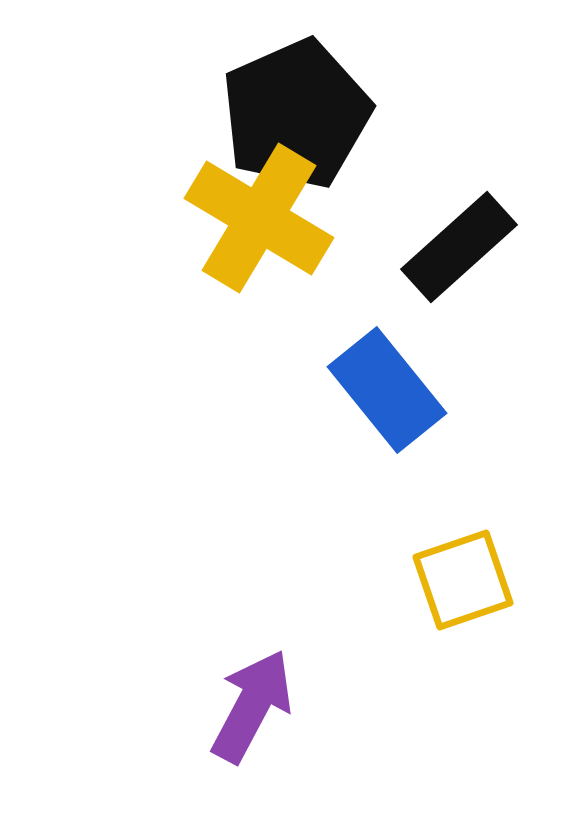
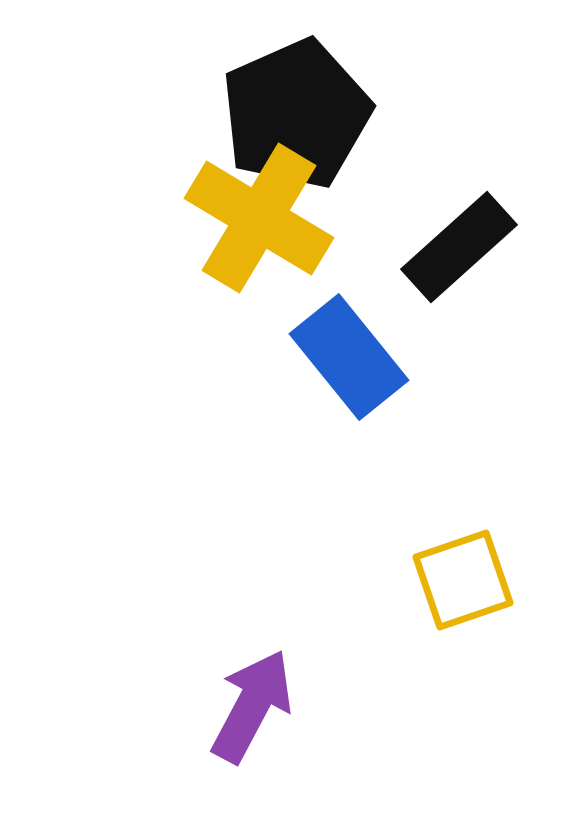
blue rectangle: moved 38 px left, 33 px up
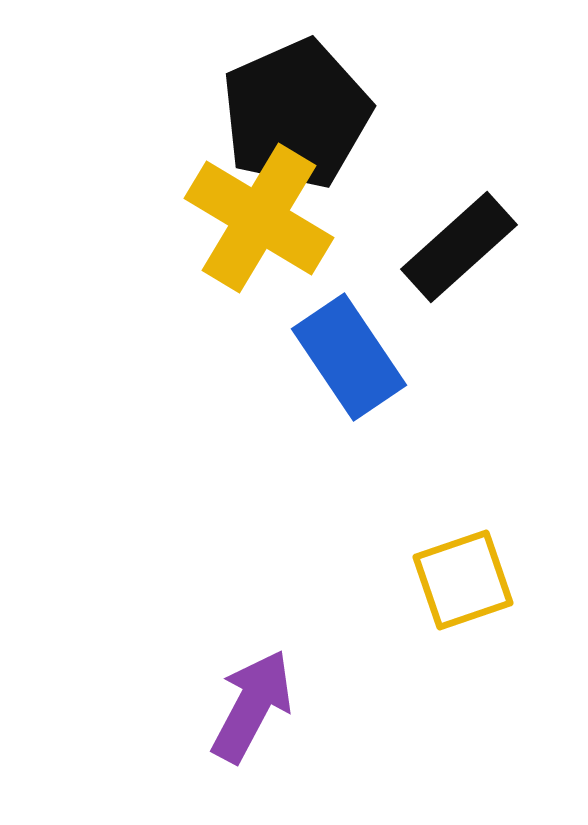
blue rectangle: rotated 5 degrees clockwise
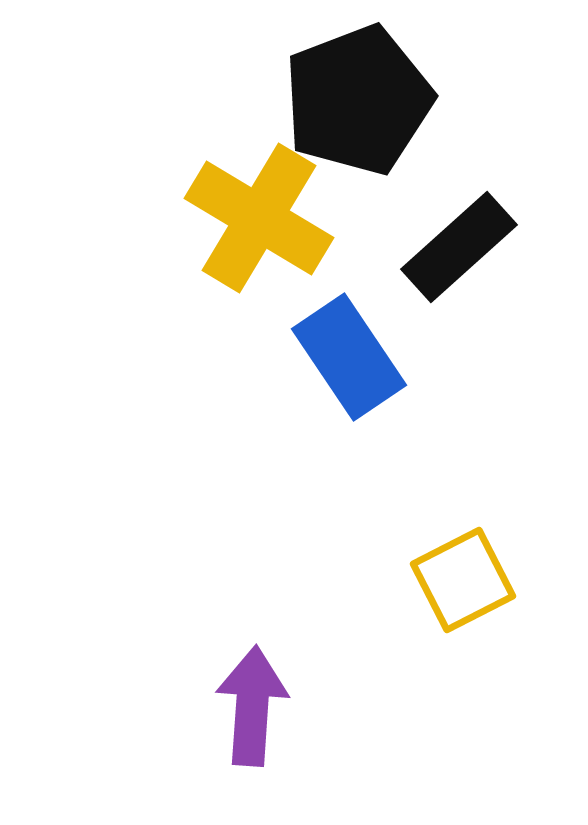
black pentagon: moved 62 px right, 14 px up; rotated 3 degrees clockwise
yellow square: rotated 8 degrees counterclockwise
purple arrow: rotated 24 degrees counterclockwise
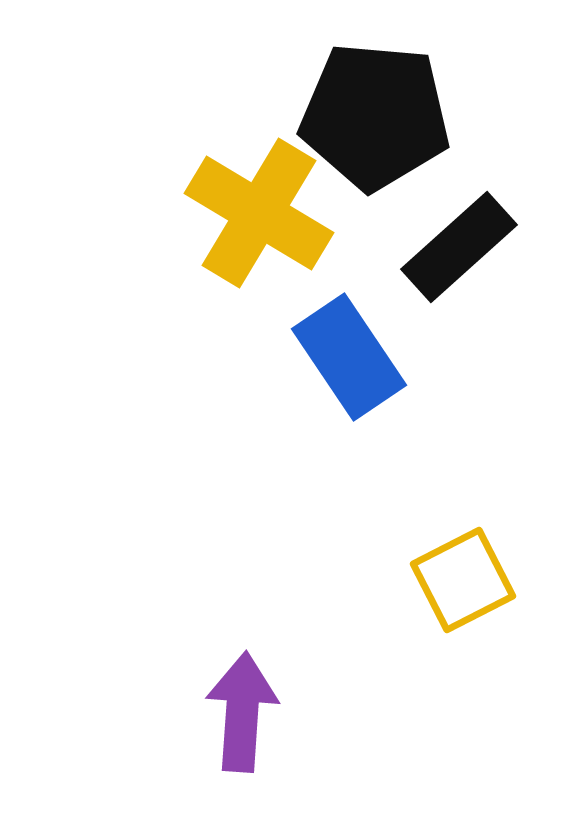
black pentagon: moved 17 px right, 16 px down; rotated 26 degrees clockwise
yellow cross: moved 5 px up
purple arrow: moved 10 px left, 6 px down
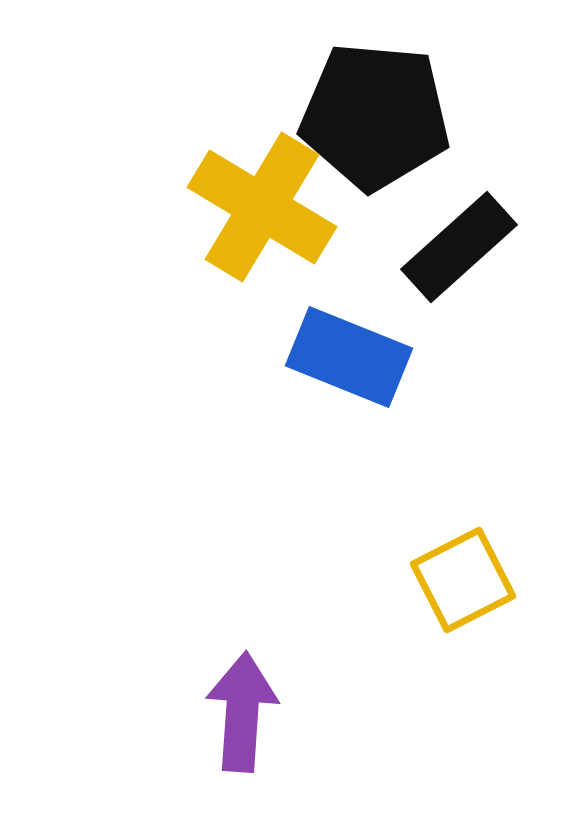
yellow cross: moved 3 px right, 6 px up
blue rectangle: rotated 34 degrees counterclockwise
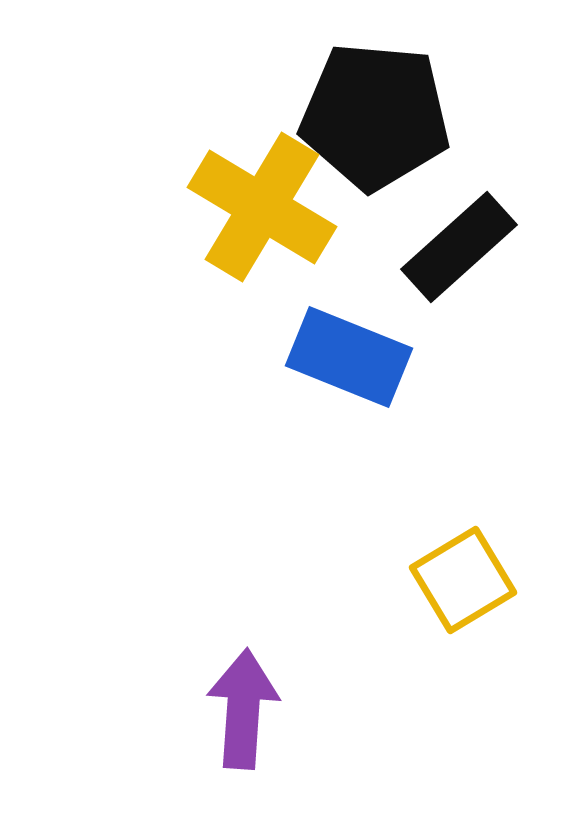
yellow square: rotated 4 degrees counterclockwise
purple arrow: moved 1 px right, 3 px up
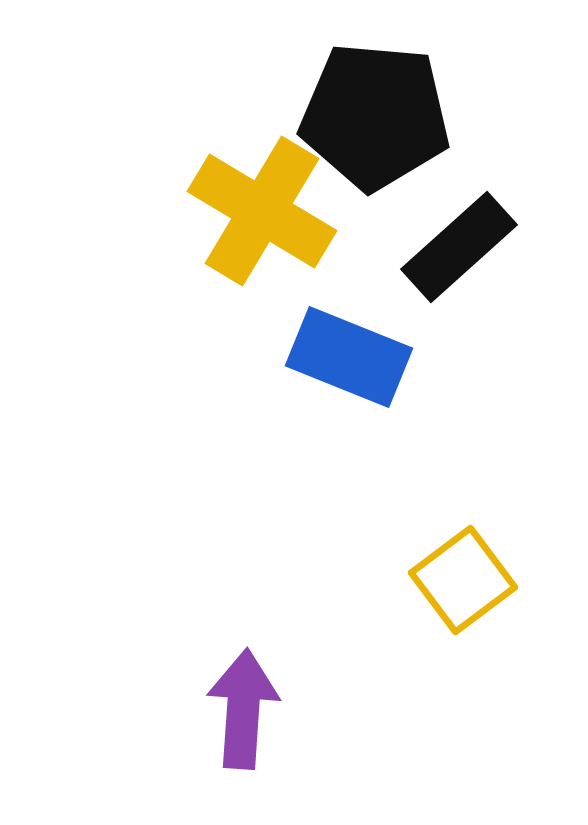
yellow cross: moved 4 px down
yellow square: rotated 6 degrees counterclockwise
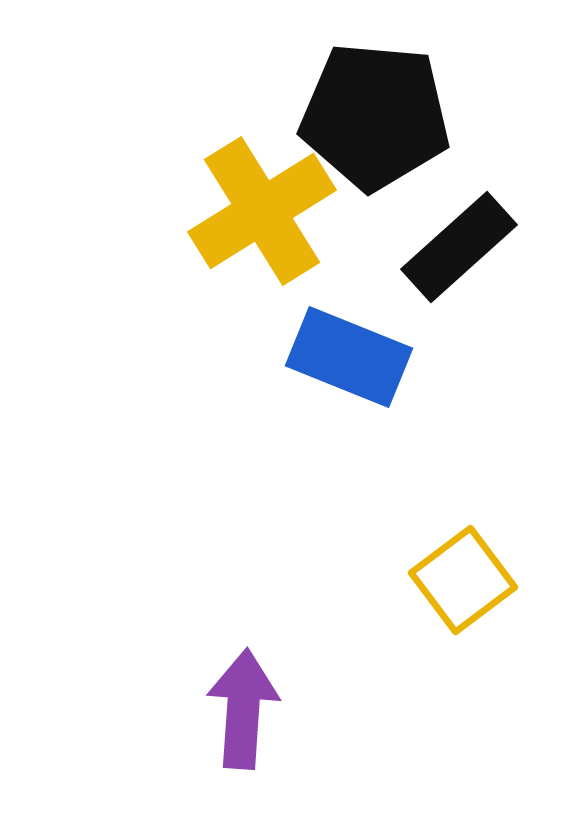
yellow cross: rotated 27 degrees clockwise
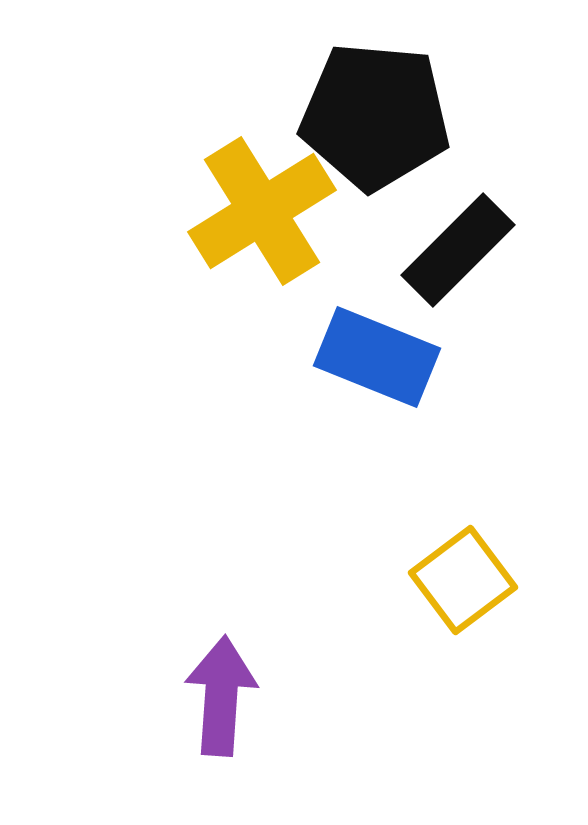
black rectangle: moved 1 px left, 3 px down; rotated 3 degrees counterclockwise
blue rectangle: moved 28 px right
purple arrow: moved 22 px left, 13 px up
